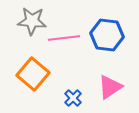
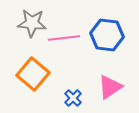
gray star: moved 2 px down
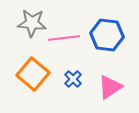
blue cross: moved 19 px up
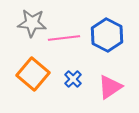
blue hexagon: rotated 20 degrees clockwise
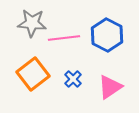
orange square: rotated 12 degrees clockwise
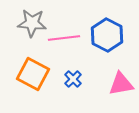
orange square: rotated 24 degrees counterclockwise
pink triangle: moved 11 px right, 3 px up; rotated 24 degrees clockwise
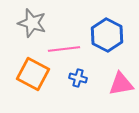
gray star: rotated 12 degrees clockwise
pink line: moved 11 px down
blue cross: moved 5 px right, 1 px up; rotated 30 degrees counterclockwise
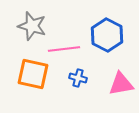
gray star: moved 3 px down
orange square: rotated 16 degrees counterclockwise
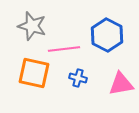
orange square: moved 1 px right, 1 px up
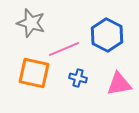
gray star: moved 1 px left, 3 px up
pink line: rotated 16 degrees counterclockwise
pink triangle: moved 2 px left
